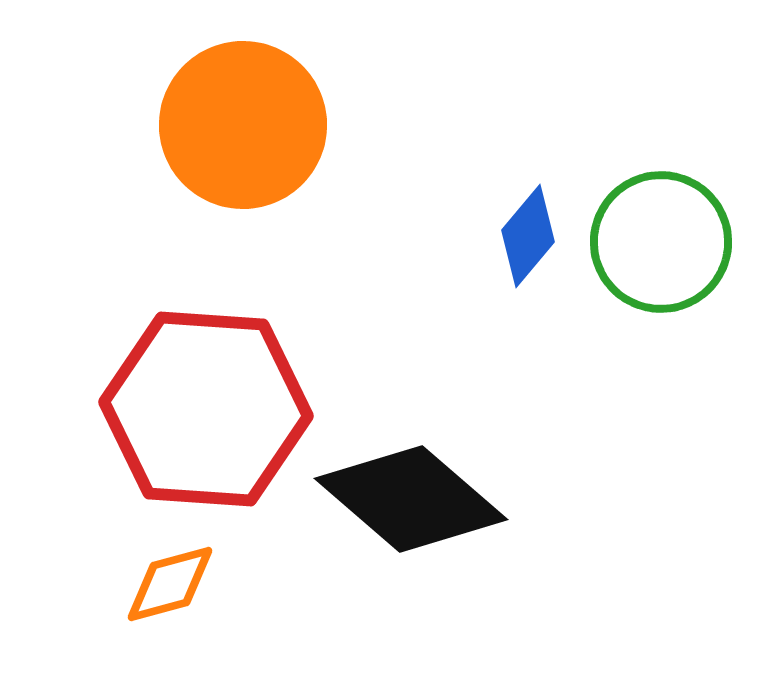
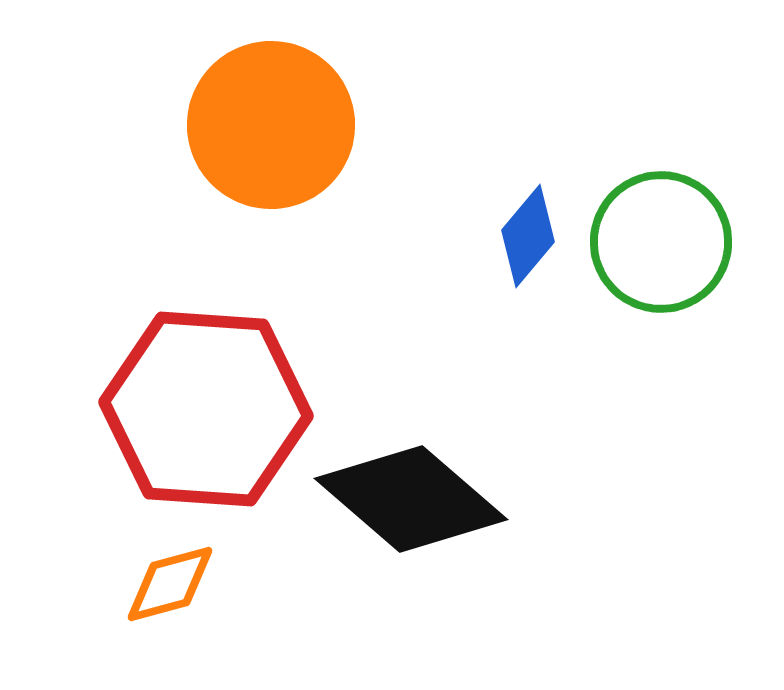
orange circle: moved 28 px right
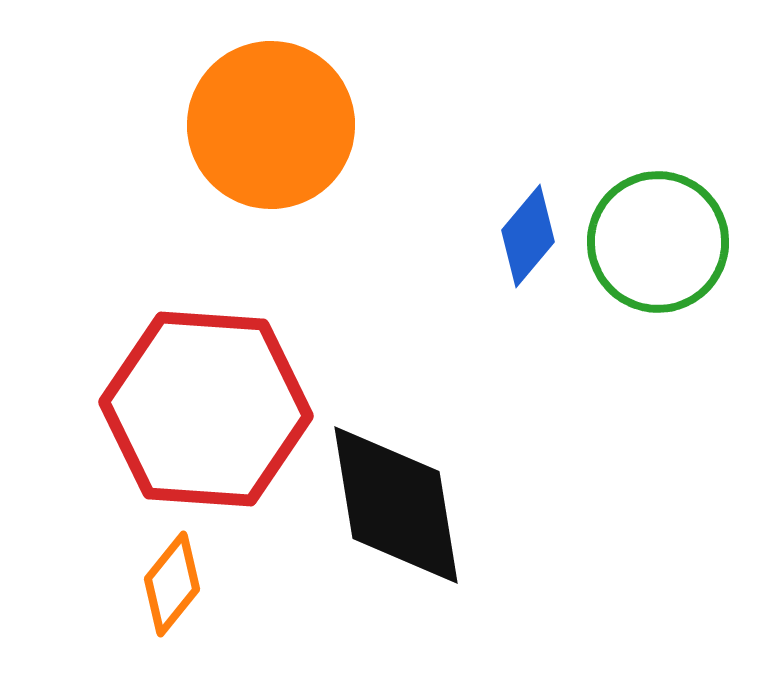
green circle: moved 3 px left
black diamond: moved 15 px left, 6 px down; rotated 40 degrees clockwise
orange diamond: moved 2 px right; rotated 36 degrees counterclockwise
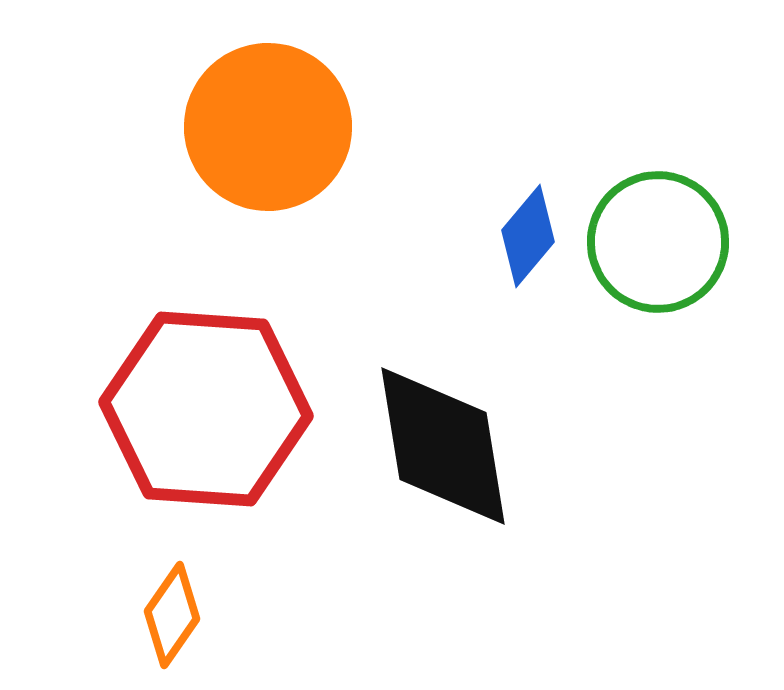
orange circle: moved 3 px left, 2 px down
black diamond: moved 47 px right, 59 px up
orange diamond: moved 31 px down; rotated 4 degrees counterclockwise
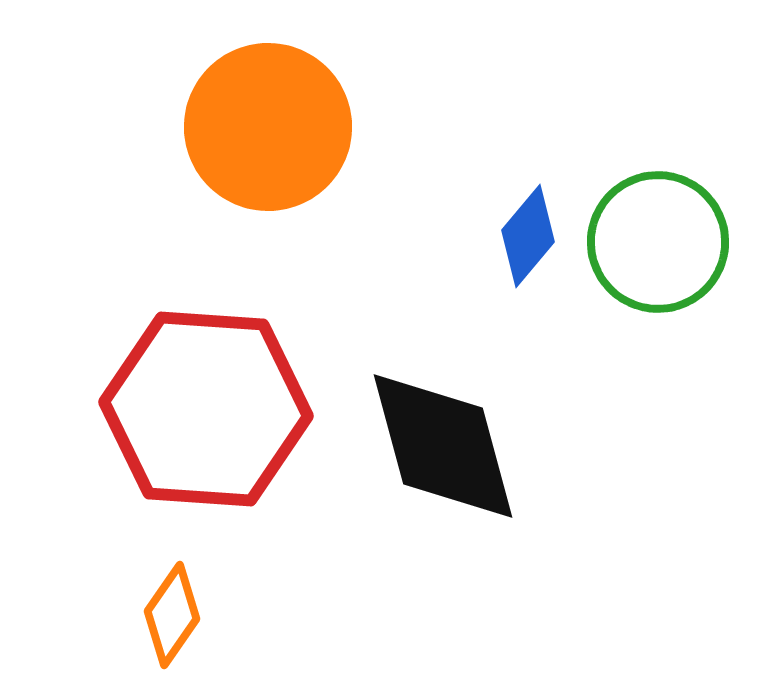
black diamond: rotated 6 degrees counterclockwise
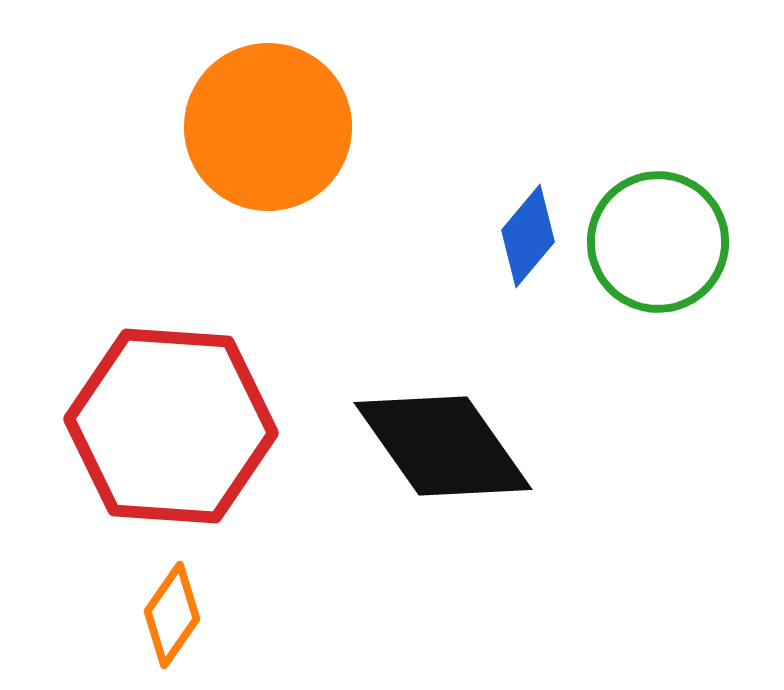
red hexagon: moved 35 px left, 17 px down
black diamond: rotated 20 degrees counterclockwise
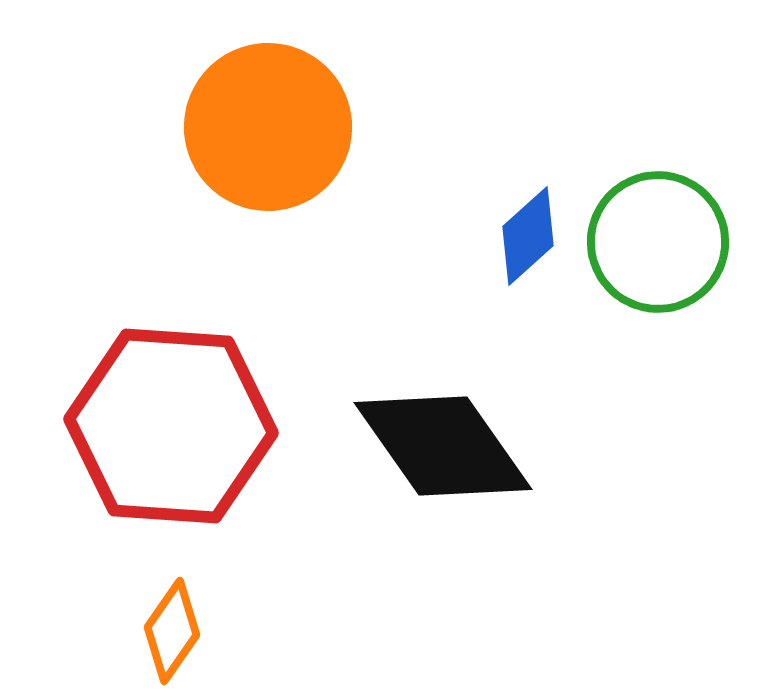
blue diamond: rotated 8 degrees clockwise
orange diamond: moved 16 px down
